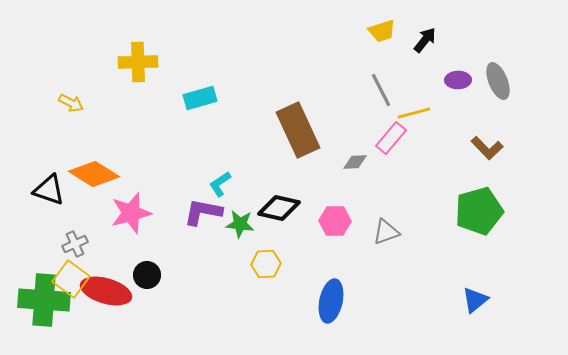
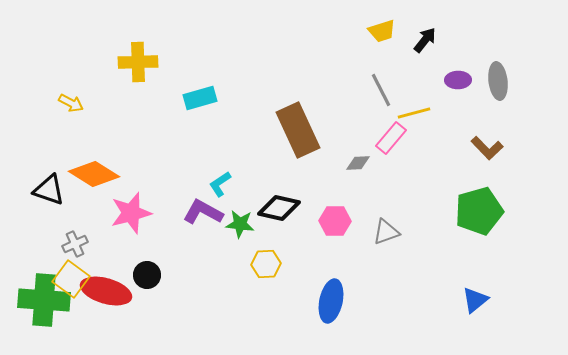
gray ellipse: rotated 15 degrees clockwise
gray diamond: moved 3 px right, 1 px down
purple L-shape: rotated 18 degrees clockwise
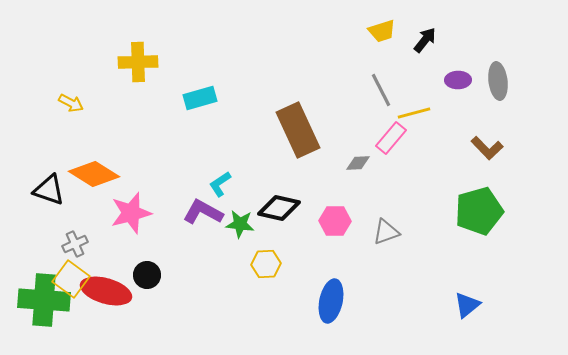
blue triangle: moved 8 px left, 5 px down
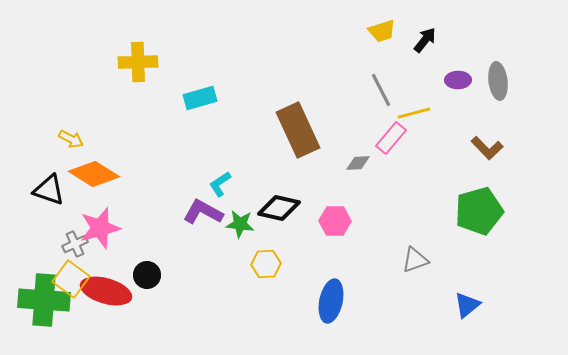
yellow arrow: moved 36 px down
pink star: moved 31 px left, 15 px down
gray triangle: moved 29 px right, 28 px down
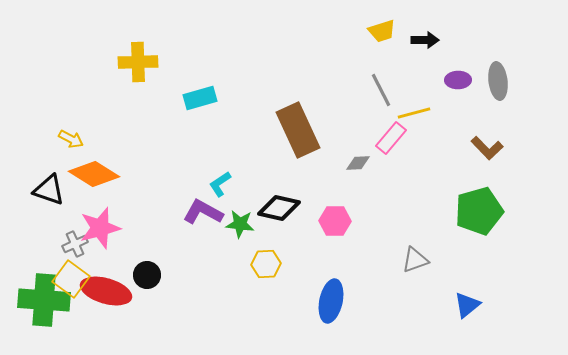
black arrow: rotated 52 degrees clockwise
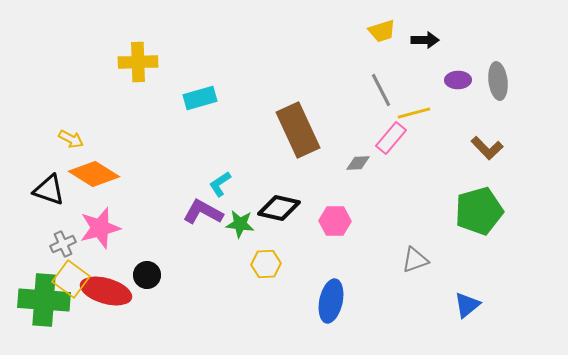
gray cross: moved 12 px left
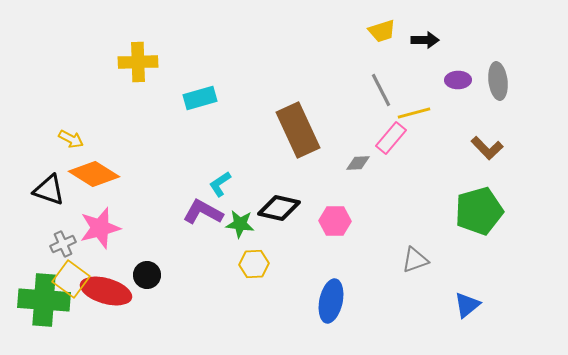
yellow hexagon: moved 12 px left
